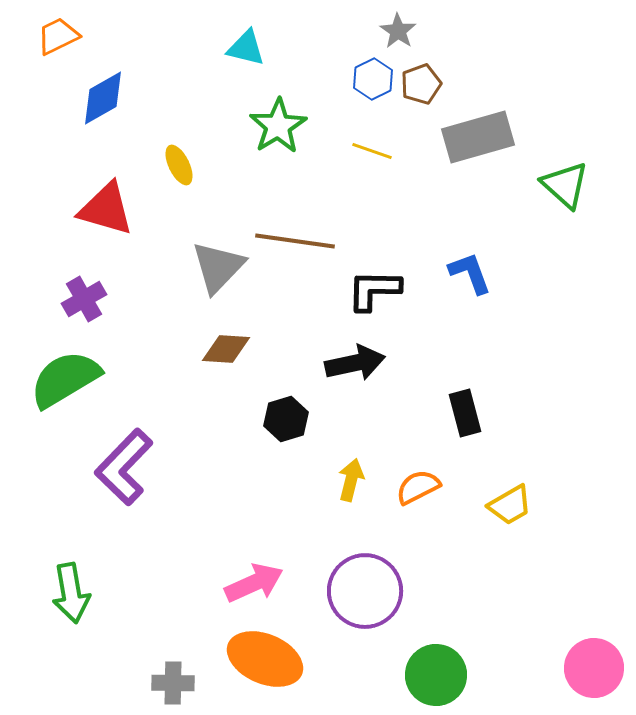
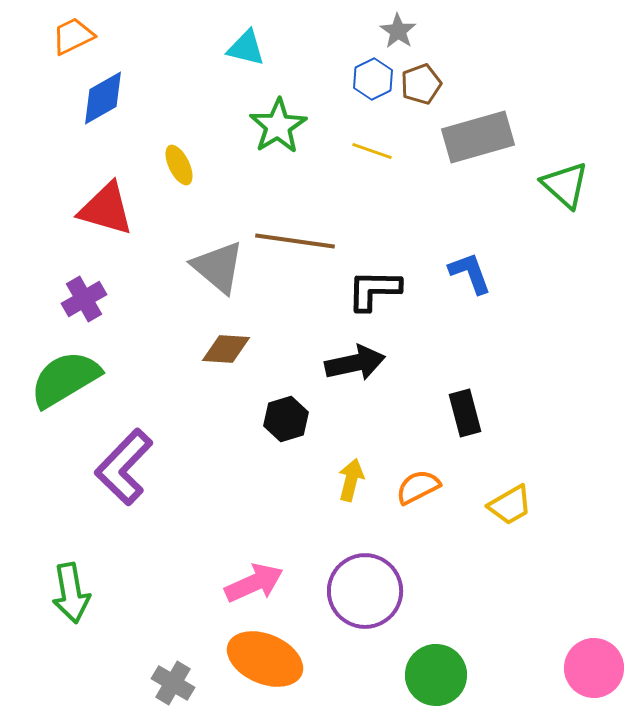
orange trapezoid: moved 15 px right
gray triangle: rotated 34 degrees counterclockwise
gray cross: rotated 30 degrees clockwise
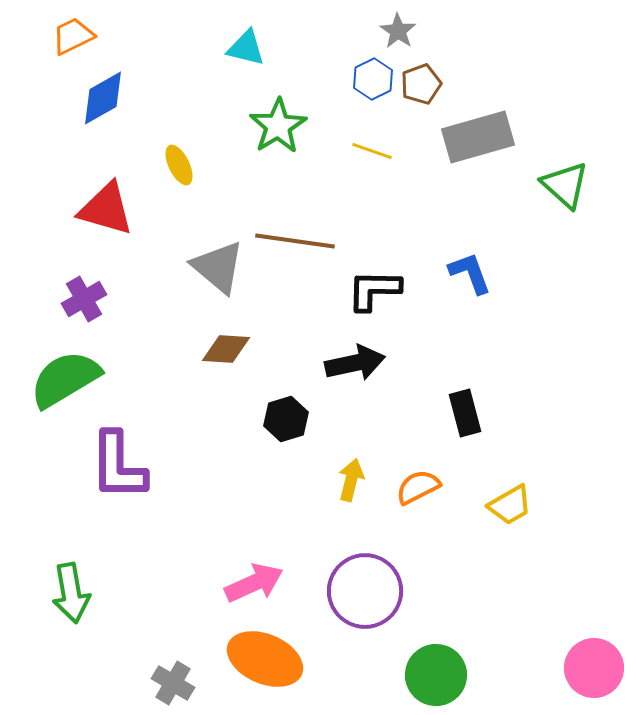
purple L-shape: moved 6 px left, 1 px up; rotated 44 degrees counterclockwise
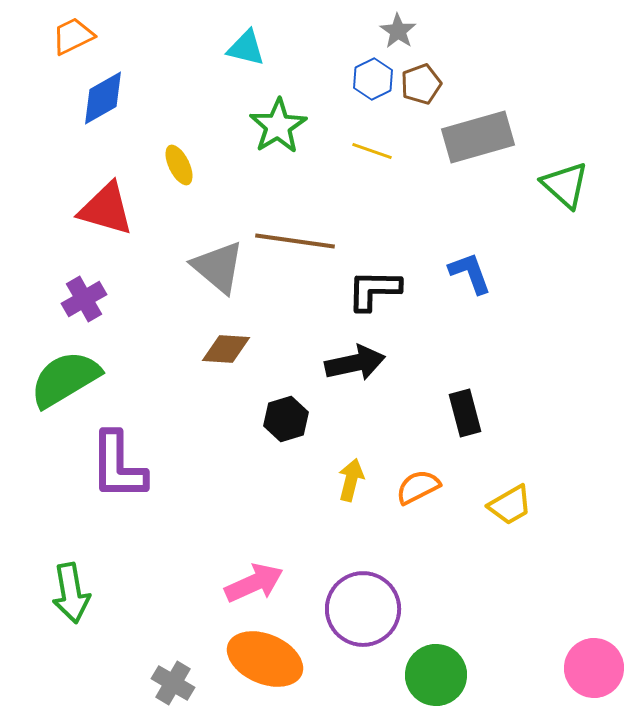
purple circle: moved 2 px left, 18 px down
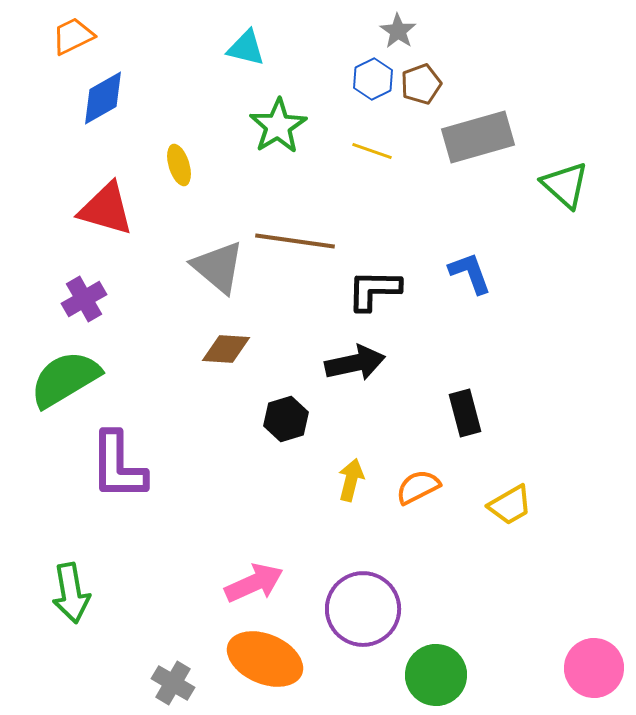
yellow ellipse: rotated 9 degrees clockwise
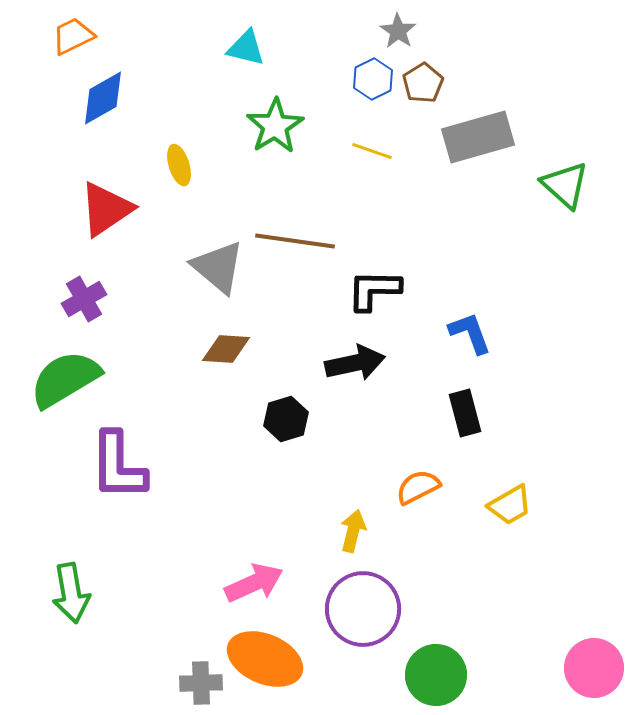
brown pentagon: moved 2 px right, 1 px up; rotated 12 degrees counterclockwise
green star: moved 3 px left
red triangle: rotated 50 degrees counterclockwise
blue L-shape: moved 60 px down
yellow arrow: moved 2 px right, 51 px down
gray cross: moved 28 px right; rotated 33 degrees counterclockwise
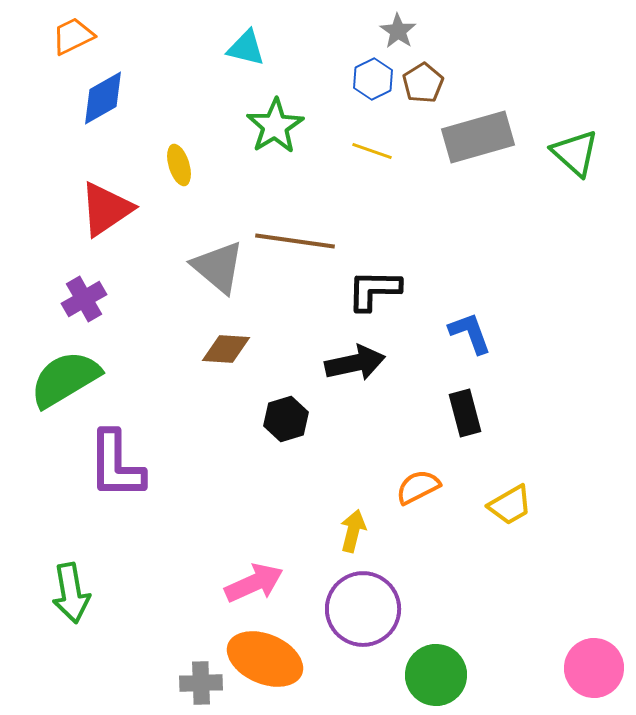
green triangle: moved 10 px right, 32 px up
purple L-shape: moved 2 px left, 1 px up
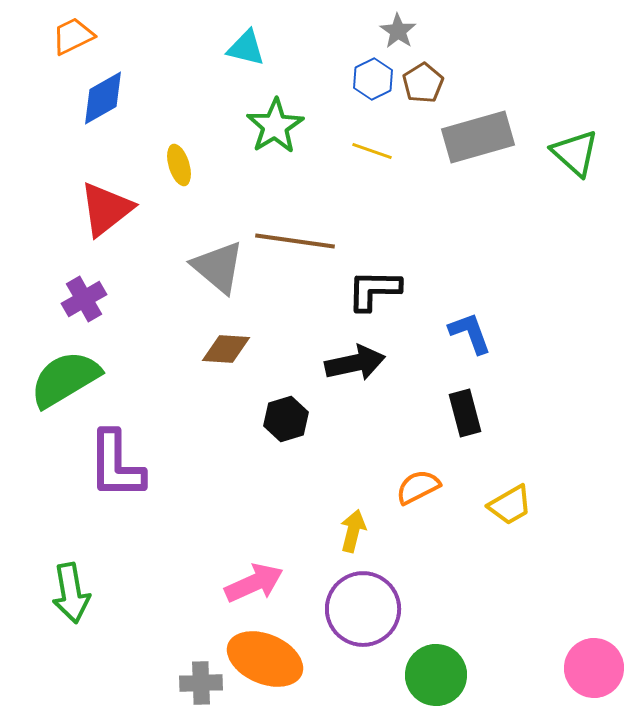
red triangle: rotated 4 degrees counterclockwise
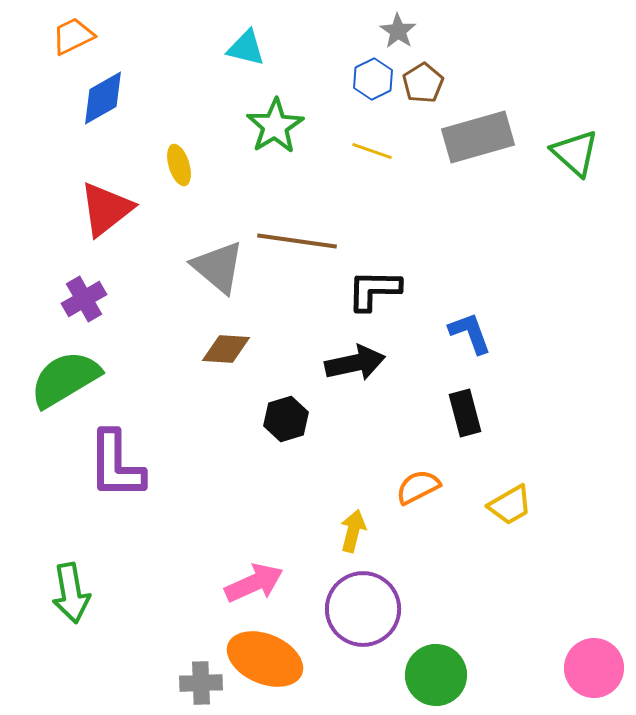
brown line: moved 2 px right
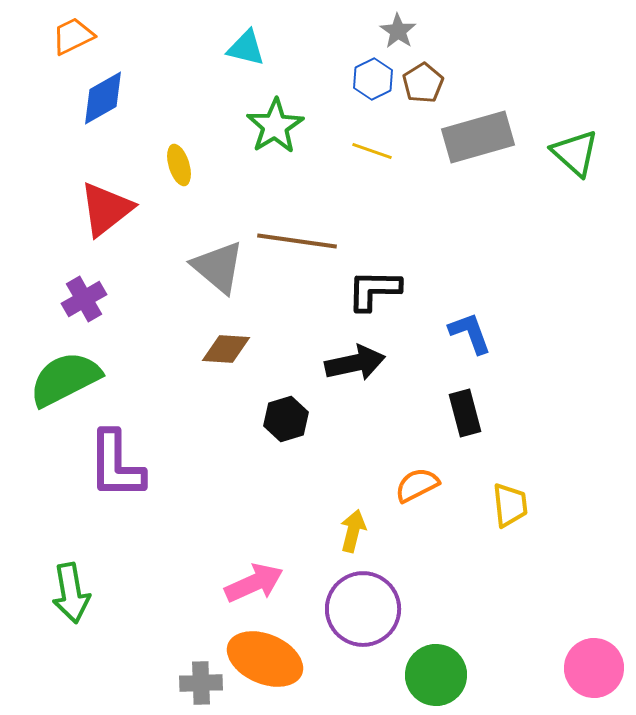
green semicircle: rotated 4 degrees clockwise
orange semicircle: moved 1 px left, 2 px up
yellow trapezoid: rotated 66 degrees counterclockwise
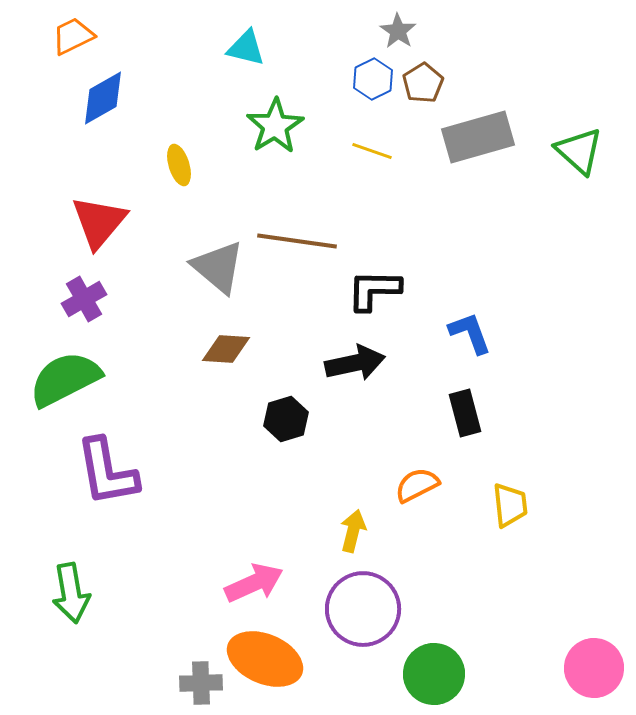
green triangle: moved 4 px right, 2 px up
red triangle: moved 7 px left, 13 px down; rotated 12 degrees counterclockwise
purple L-shape: moved 9 px left, 7 px down; rotated 10 degrees counterclockwise
green circle: moved 2 px left, 1 px up
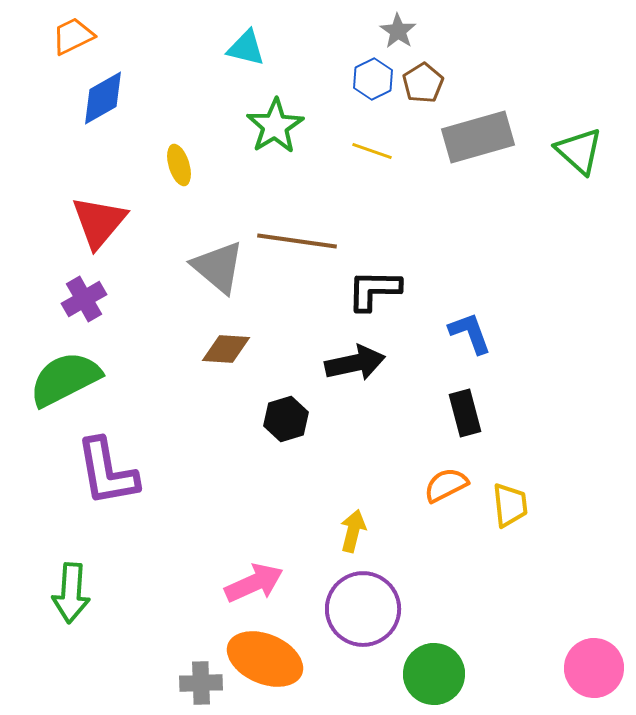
orange semicircle: moved 29 px right
green arrow: rotated 14 degrees clockwise
